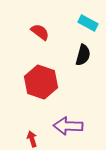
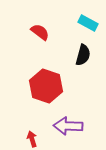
red hexagon: moved 5 px right, 4 px down
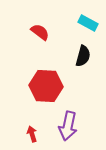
black semicircle: moved 1 px down
red hexagon: rotated 16 degrees counterclockwise
purple arrow: rotated 80 degrees counterclockwise
red arrow: moved 5 px up
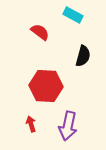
cyan rectangle: moved 15 px left, 8 px up
red arrow: moved 1 px left, 10 px up
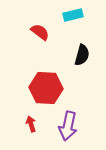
cyan rectangle: rotated 42 degrees counterclockwise
black semicircle: moved 1 px left, 1 px up
red hexagon: moved 2 px down
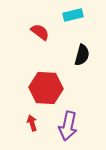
red arrow: moved 1 px right, 1 px up
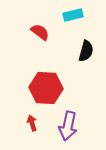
black semicircle: moved 4 px right, 4 px up
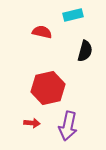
red semicircle: moved 2 px right; rotated 24 degrees counterclockwise
black semicircle: moved 1 px left
red hexagon: moved 2 px right; rotated 16 degrees counterclockwise
red arrow: rotated 112 degrees clockwise
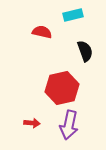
black semicircle: rotated 35 degrees counterclockwise
red hexagon: moved 14 px right
purple arrow: moved 1 px right, 1 px up
